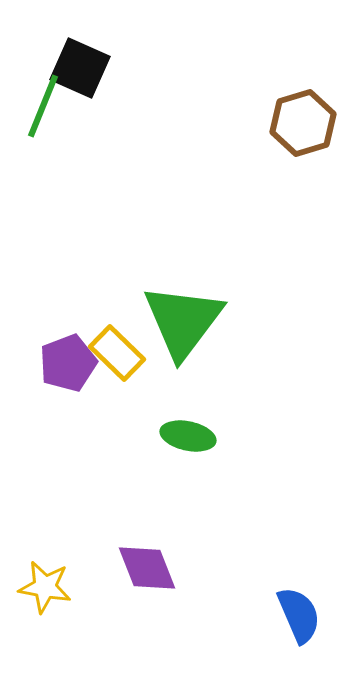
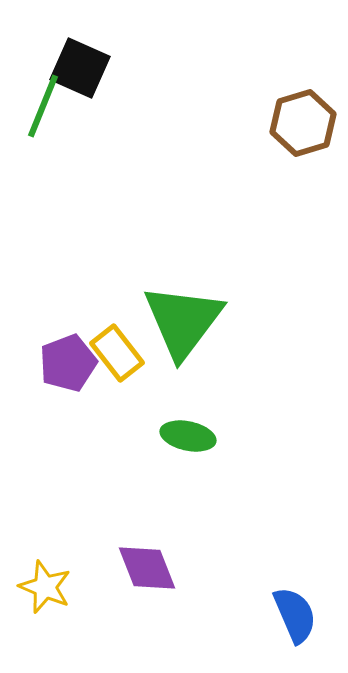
yellow rectangle: rotated 8 degrees clockwise
yellow star: rotated 12 degrees clockwise
blue semicircle: moved 4 px left
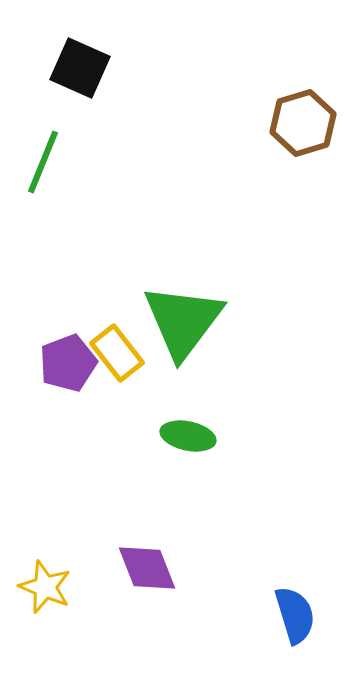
green line: moved 56 px down
blue semicircle: rotated 6 degrees clockwise
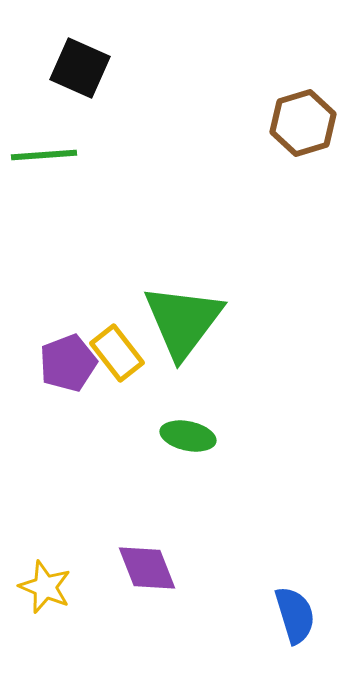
green line: moved 1 px right, 7 px up; rotated 64 degrees clockwise
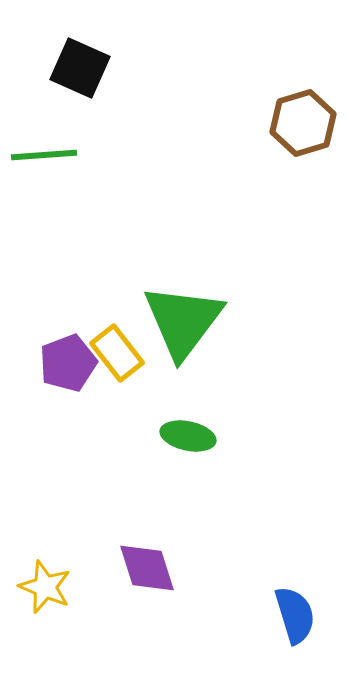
purple diamond: rotated 4 degrees clockwise
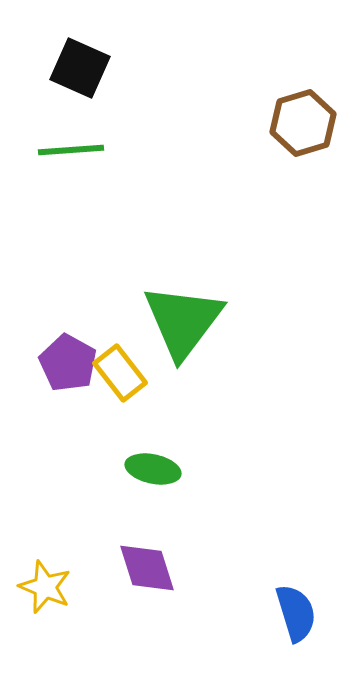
green line: moved 27 px right, 5 px up
yellow rectangle: moved 3 px right, 20 px down
purple pentagon: rotated 22 degrees counterclockwise
green ellipse: moved 35 px left, 33 px down
blue semicircle: moved 1 px right, 2 px up
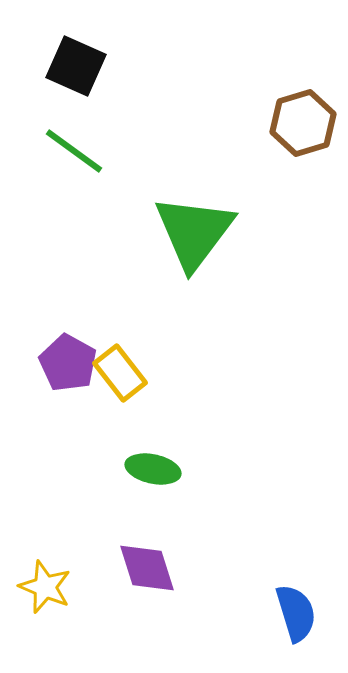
black square: moved 4 px left, 2 px up
green line: moved 3 px right, 1 px down; rotated 40 degrees clockwise
green triangle: moved 11 px right, 89 px up
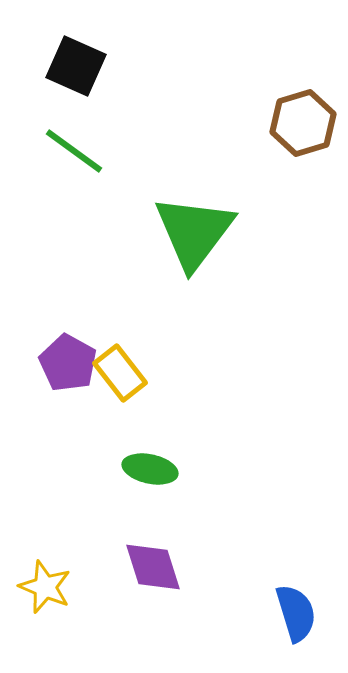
green ellipse: moved 3 px left
purple diamond: moved 6 px right, 1 px up
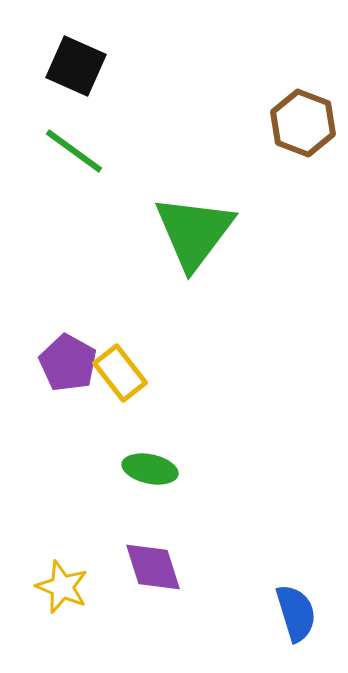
brown hexagon: rotated 22 degrees counterclockwise
yellow star: moved 17 px right
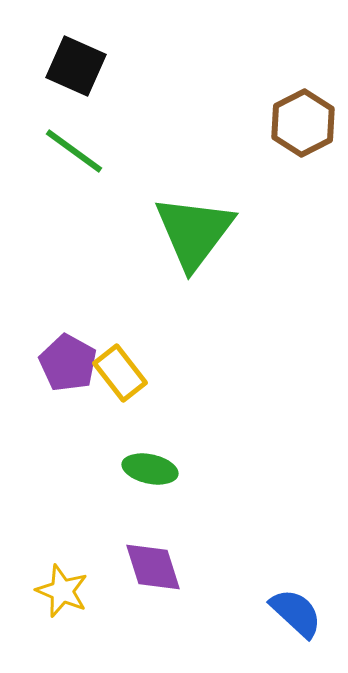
brown hexagon: rotated 12 degrees clockwise
yellow star: moved 4 px down
blue semicircle: rotated 30 degrees counterclockwise
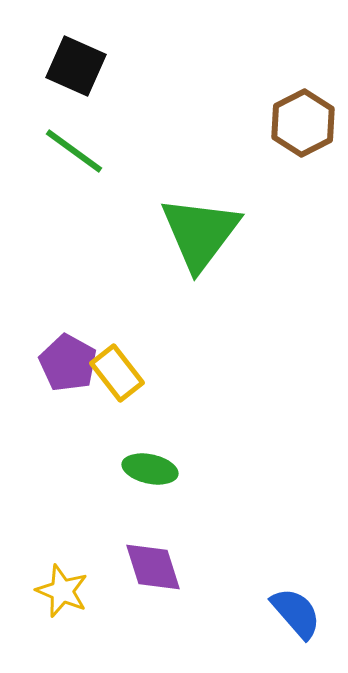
green triangle: moved 6 px right, 1 px down
yellow rectangle: moved 3 px left
blue semicircle: rotated 6 degrees clockwise
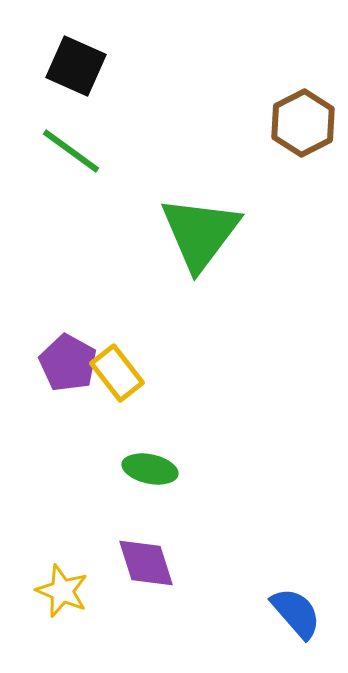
green line: moved 3 px left
purple diamond: moved 7 px left, 4 px up
